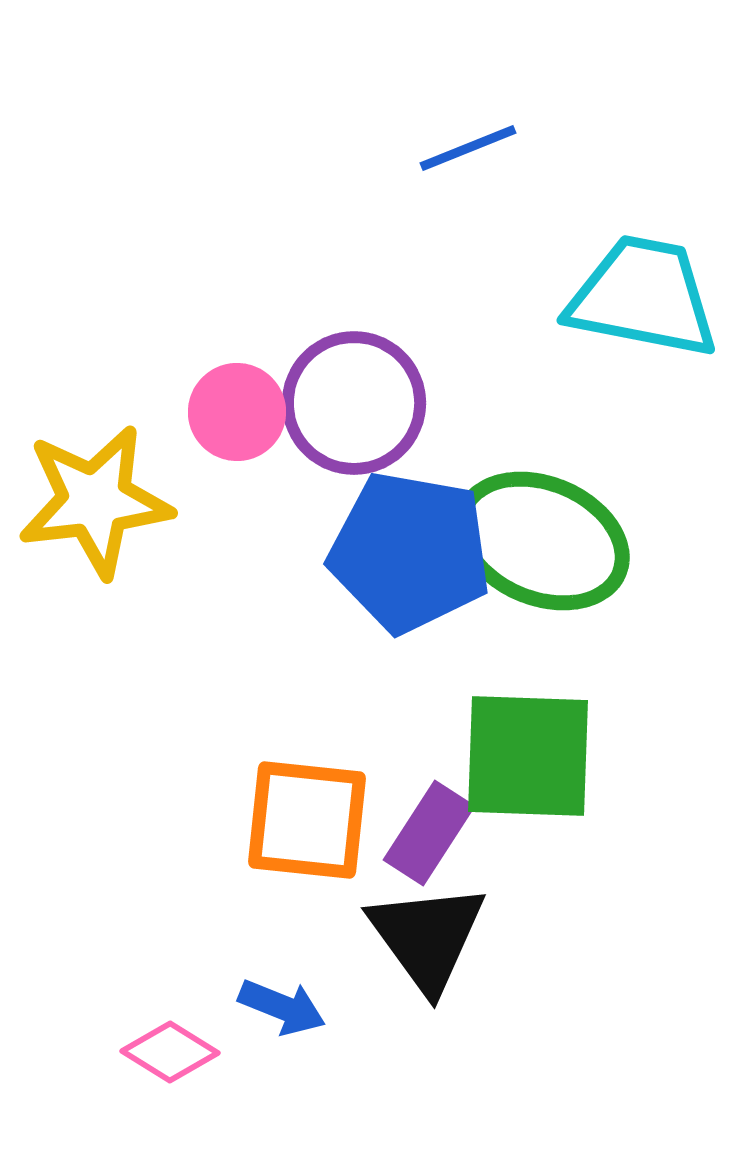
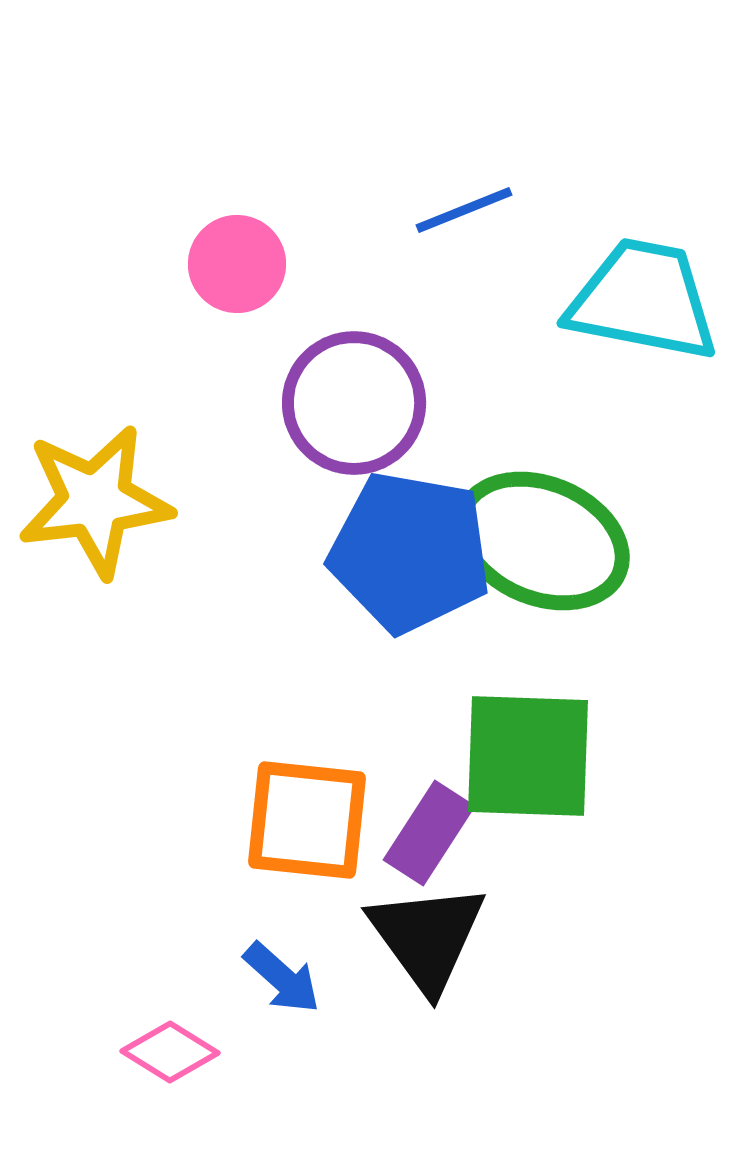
blue line: moved 4 px left, 62 px down
cyan trapezoid: moved 3 px down
pink circle: moved 148 px up
blue arrow: moved 29 px up; rotated 20 degrees clockwise
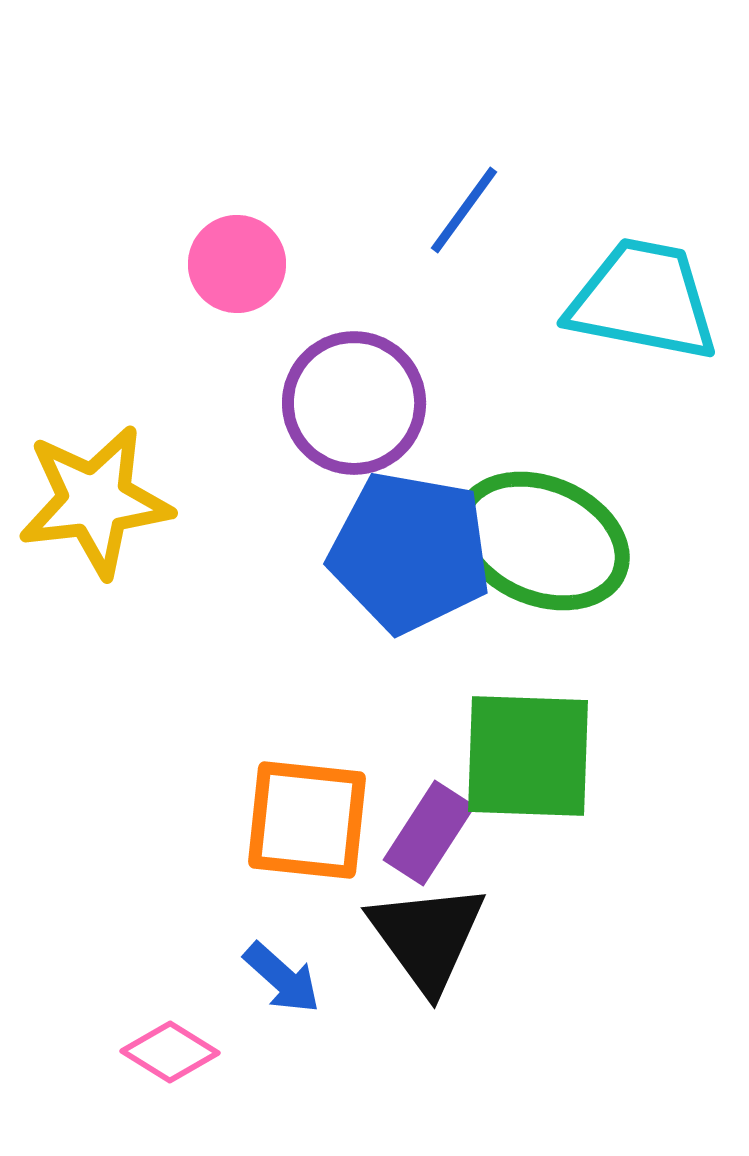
blue line: rotated 32 degrees counterclockwise
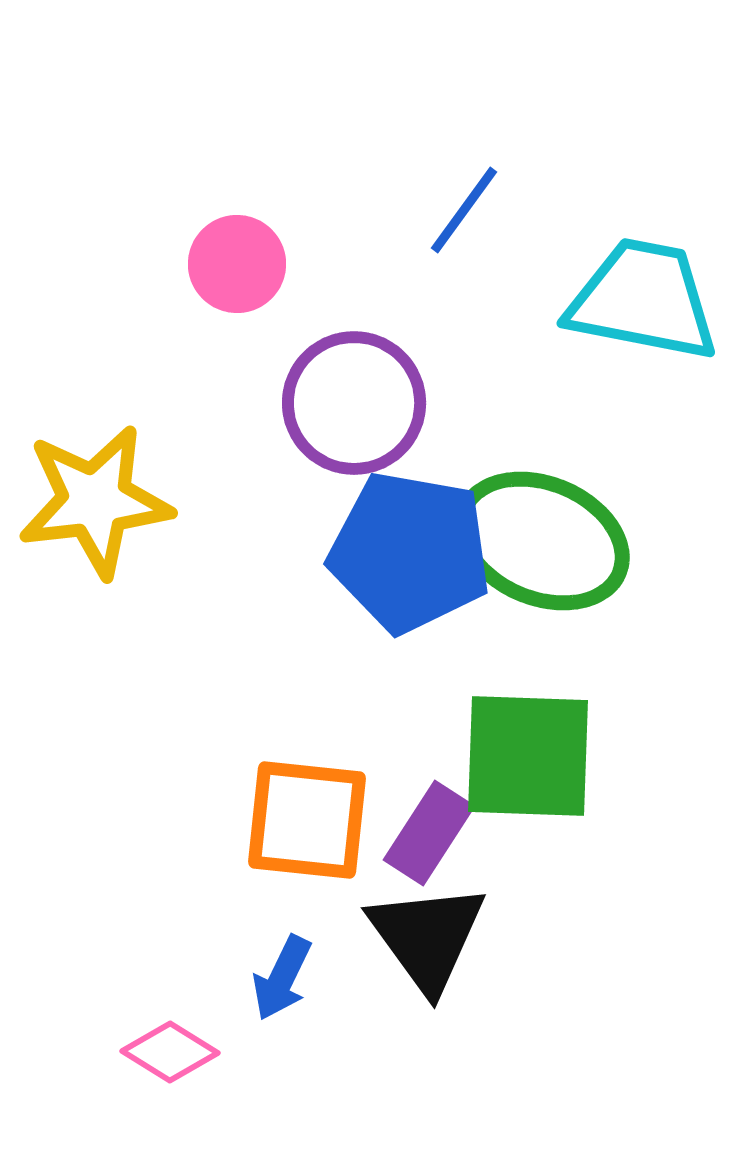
blue arrow: rotated 74 degrees clockwise
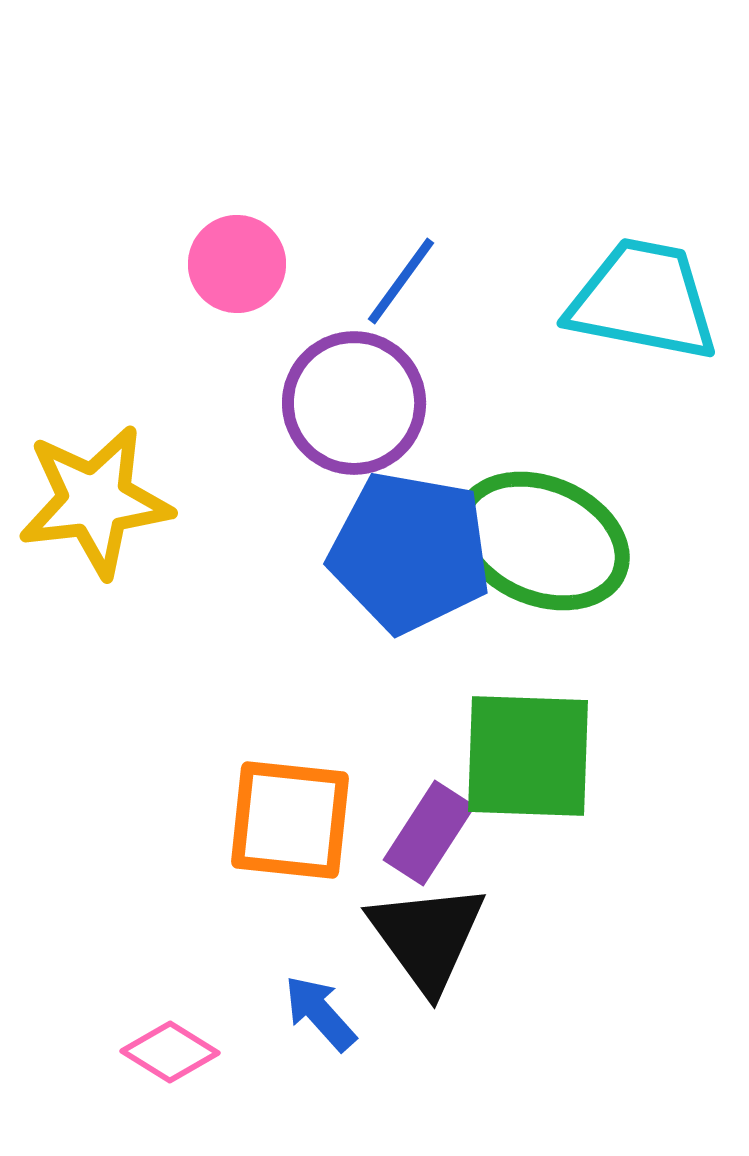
blue line: moved 63 px left, 71 px down
orange square: moved 17 px left
blue arrow: moved 38 px right, 35 px down; rotated 112 degrees clockwise
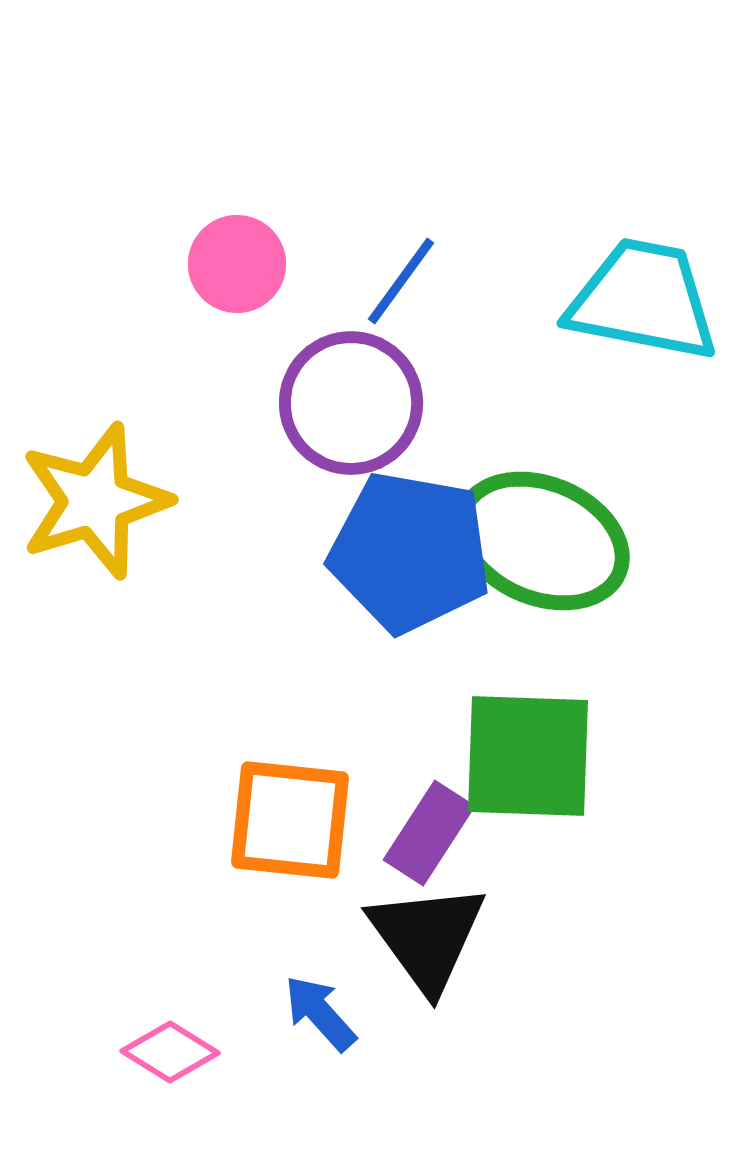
purple circle: moved 3 px left
yellow star: rotated 10 degrees counterclockwise
